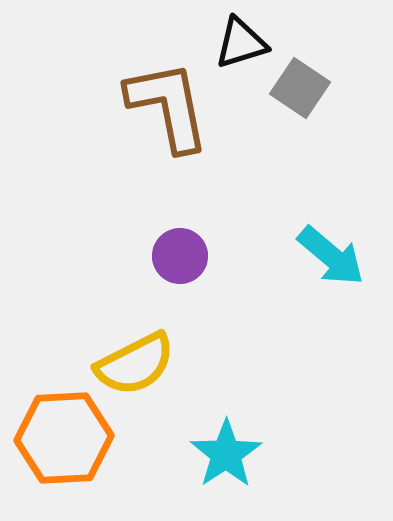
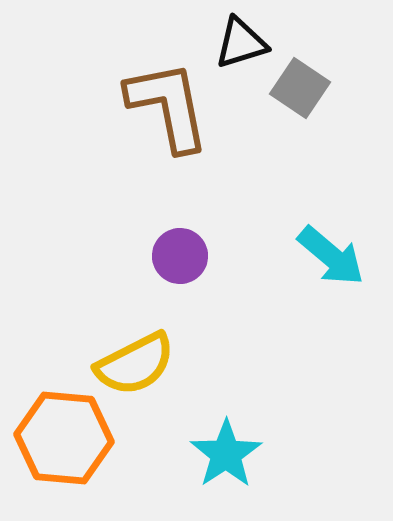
orange hexagon: rotated 8 degrees clockwise
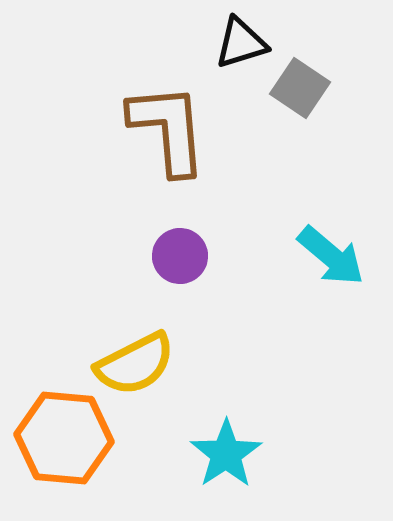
brown L-shape: moved 23 px down; rotated 6 degrees clockwise
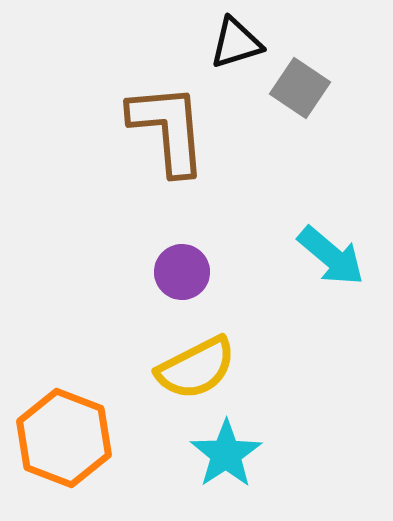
black triangle: moved 5 px left
purple circle: moved 2 px right, 16 px down
yellow semicircle: moved 61 px right, 4 px down
orange hexagon: rotated 16 degrees clockwise
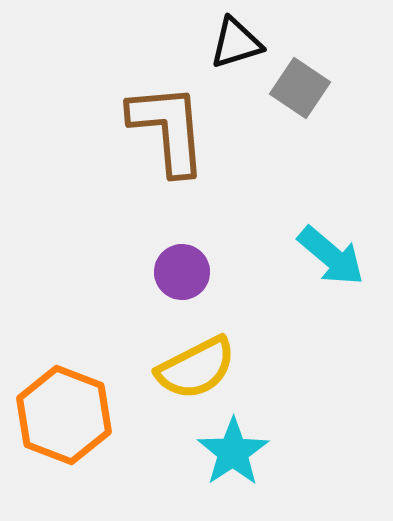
orange hexagon: moved 23 px up
cyan star: moved 7 px right, 2 px up
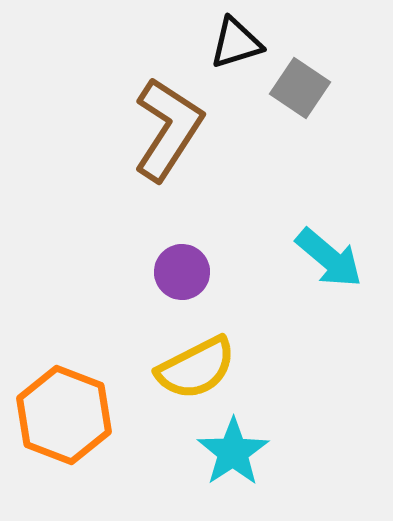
brown L-shape: rotated 38 degrees clockwise
cyan arrow: moved 2 px left, 2 px down
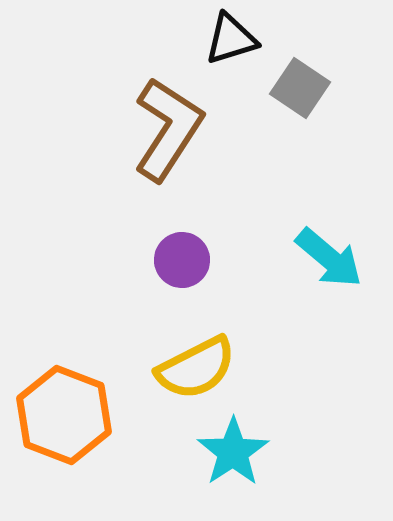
black triangle: moved 5 px left, 4 px up
purple circle: moved 12 px up
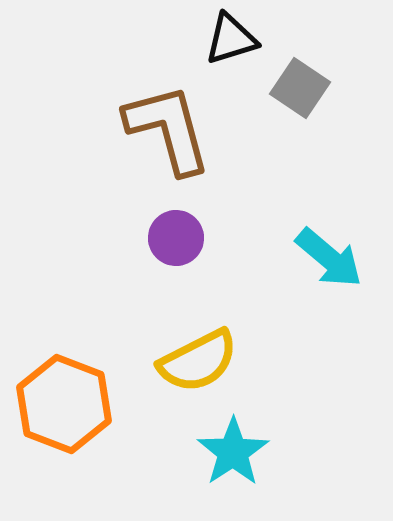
brown L-shape: rotated 48 degrees counterclockwise
purple circle: moved 6 px left, 22 px up
yellow semicircle: moved 2 px right, 7 px up
orange hexagon: moved 11 px up
